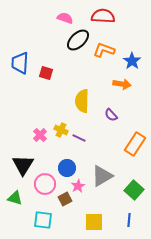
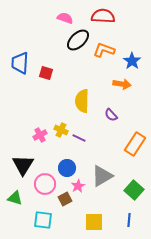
pink cross: rotated 16 degrees clockwise
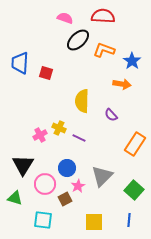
yellow cross: moved 2 px left, 2 px up
gray triangle: rotated 15 degrees counterclockwise
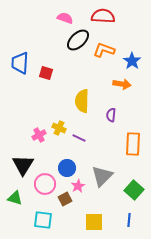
purple semicircle: rotated 48 degrees clockwise
pink cross: moved 1 px left
orange rectangle: moved 2 px left; rotated 30 degrees counterclockwise
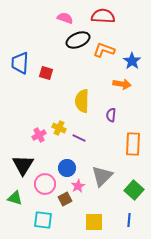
black ellipse: rotated 20 degrees clockwise
